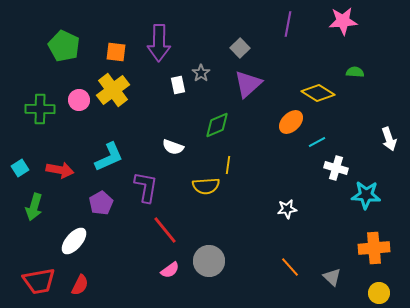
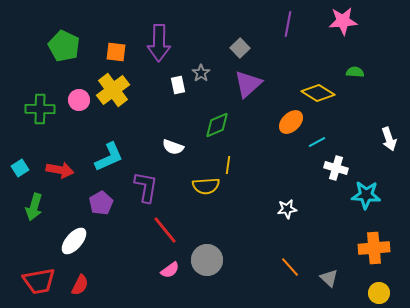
gray circle: moved 2 px left, 1 px up
gray triangle: moved 3 px left, 1 px down
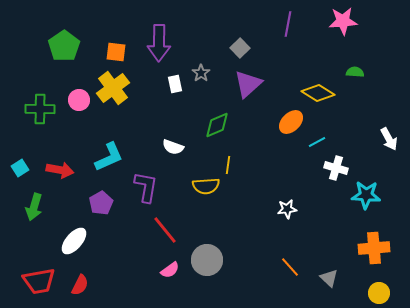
green pentagon: rotated 12 degrees clockwise
white rectangle: moved 3 px left, 1 px up
yellow cross: moved 2 px up
white arrow: rotated 10 degrees counterclockwise
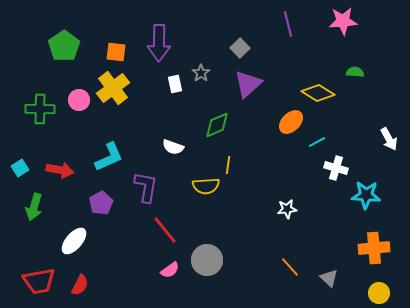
purple line: rotated 25 degrees counterclockwise
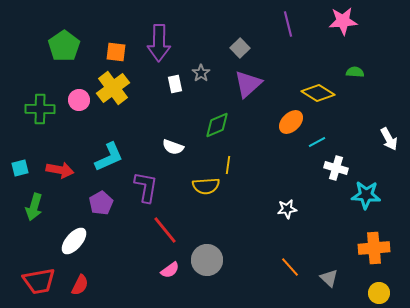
cyan square: rotated 18 degrees clockwise
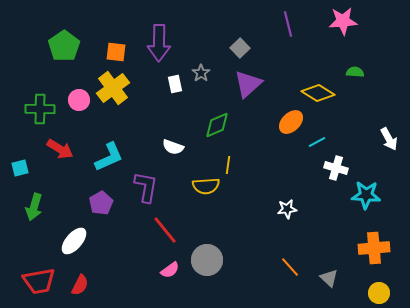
red arrow: moved 21 px up; rotated 20 degrees clockwise
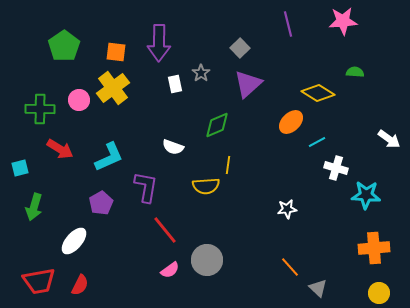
white arrow: rotated 25 degrees counterclockwise
gray triangle: moved 11 px left, 10 px down
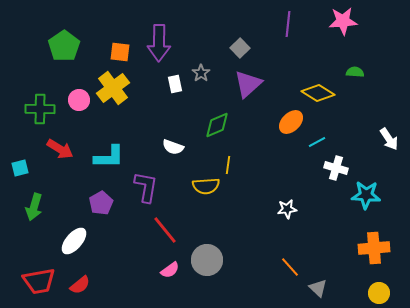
purple line: rotated 20 degrees clockwise
orange square: moved 4 px right
white arrow: rotated 20 degrees clockwise
cyan L-shape: rotated 24 degrees clockwise
red semicircle: rotated 25 degrees clockwise
